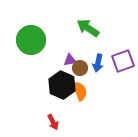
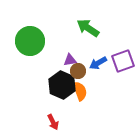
green circle: moved 1 px left, 1 px down
blue arrow: rotated 48 degrees clockwise
brown circle: moved 2 px left, 3 px down
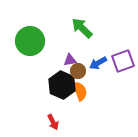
green arrow: moved 6 px left; rotated 10 degrees clockwise
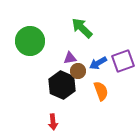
purple triangle: moved 2 px up
orange semicircle: moved 21 px right
red arrow: rotated 21 degrees clockwise
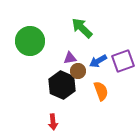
blue arrow: moved 2 px up
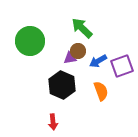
purple square: moved 1 px left, 5 px down
brown circle: moved 20 px up
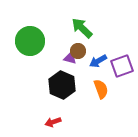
purple triangle: rotated 24 degrees clockwise
orange semicircle: moved 2 px up
red arrow: rotated 77 degrees clockwise
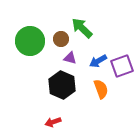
brown circle: moved 17 px left, 12 px up
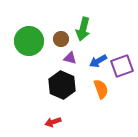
green arrow: moved 1 px right, 1 px down; rotated 120 degrees counterclockwise
green circle: moved 1 px left
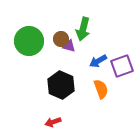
purple triangle: moved 1 px left, 12 px up
black hexagon: moved 1 px left
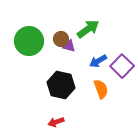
green arrow: moved 5 px right; rotated 140 degrees counterclockwise
purple square: rotated 25 degrees counterclockwise
black hexagon: rotated 12 degrees counterclockwise
red arrow: moved 3 px right
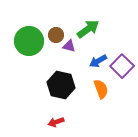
brown circle: moved 5 px left, 4 px up
